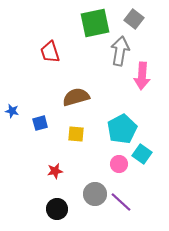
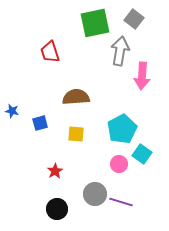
brown semicircle: rotated 12 degrees clockwise
red star: rotated 21 degrees counterclockwise
purple line: rotated 25 degrees counterclockwise
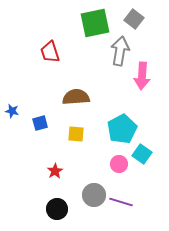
gray circle: moved 1 px left, 1 px down
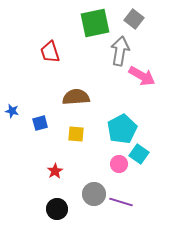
pink arrow: rotated 64 degrees counterclockwise
cyan square: moved 3 px left
gray circle: moved 1 px up
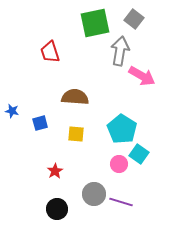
brown semicircle: moved 1 px left; rotated 8 degrees clockwise
cyan pentagon: rotated 12 degrees counterclockwise
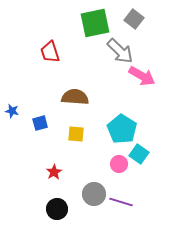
gray arrow: rotated 124 degrees clockwise
red star: moved 1 px left, 1 px down
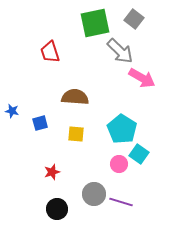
pink arrow: moved 2 px down
red star: moved 2 px left; rotated 14 degrees clockwise
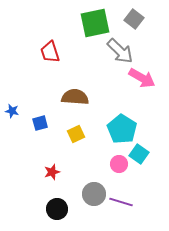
yellow square: rotated 30 degrees counterclockwise
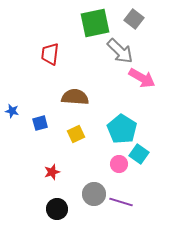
red trapezoid: moved 2 px down; rotated 25 degrees clockwise
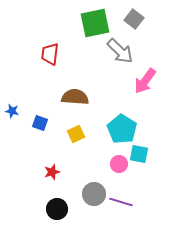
pink arrow: moved 3 px right, 3 px down; rotated 96 degrees clockwise
blue square: rotated 35 degrees clockwise
cyan square: rotated 24 degrees counterclockwise
